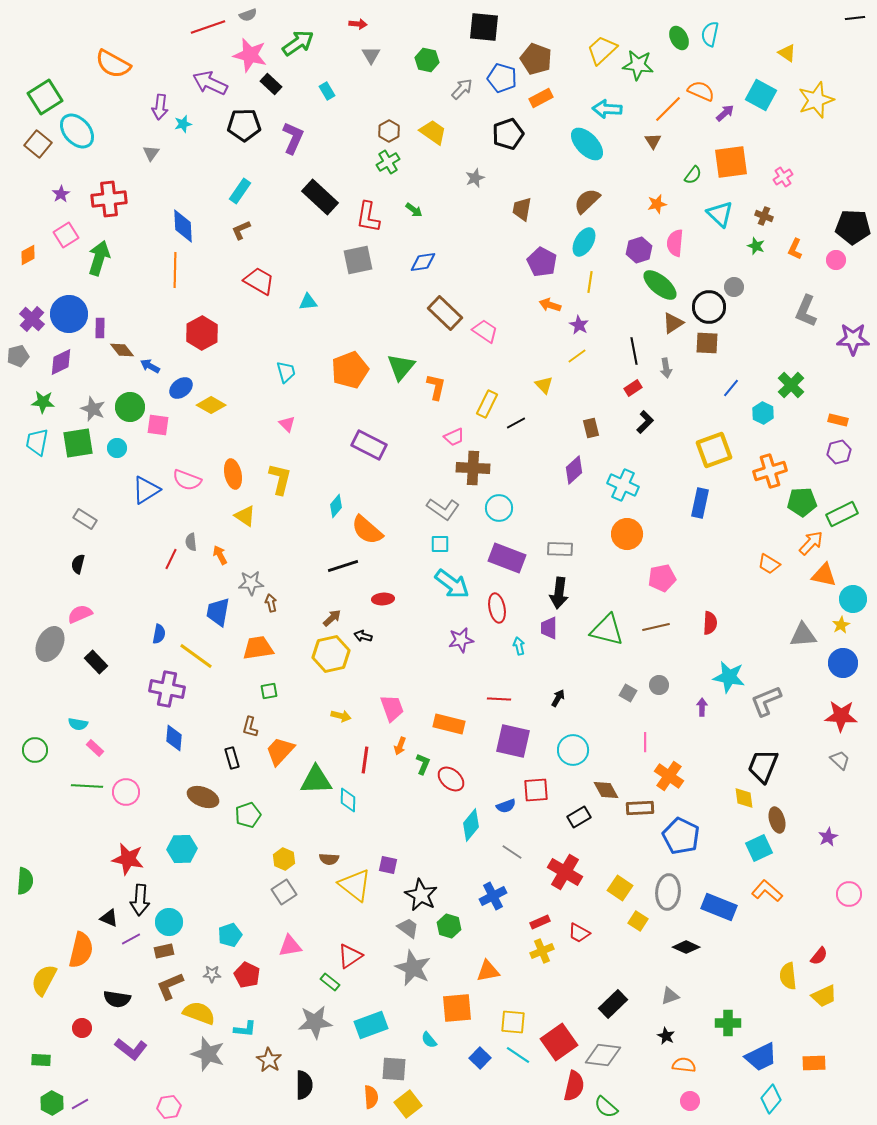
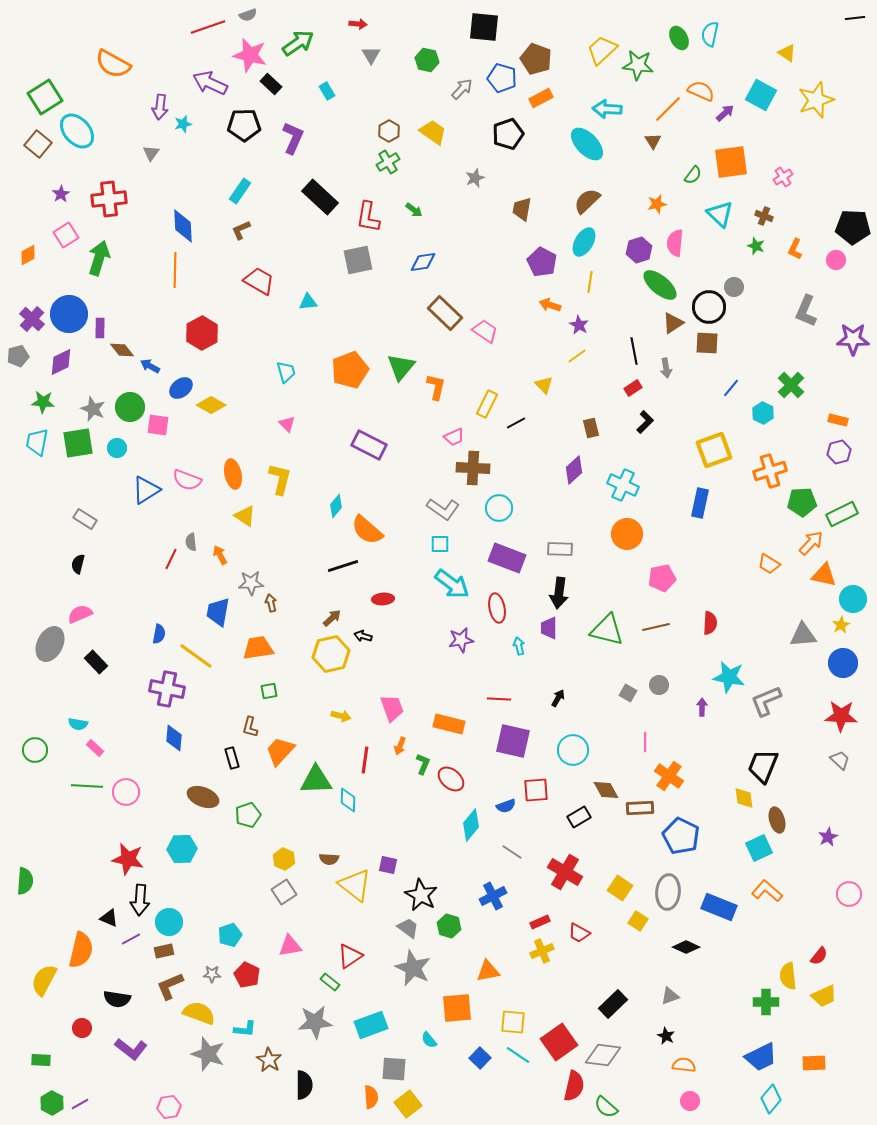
green cross at (728, 1023): moved 38 px right, 21 px up
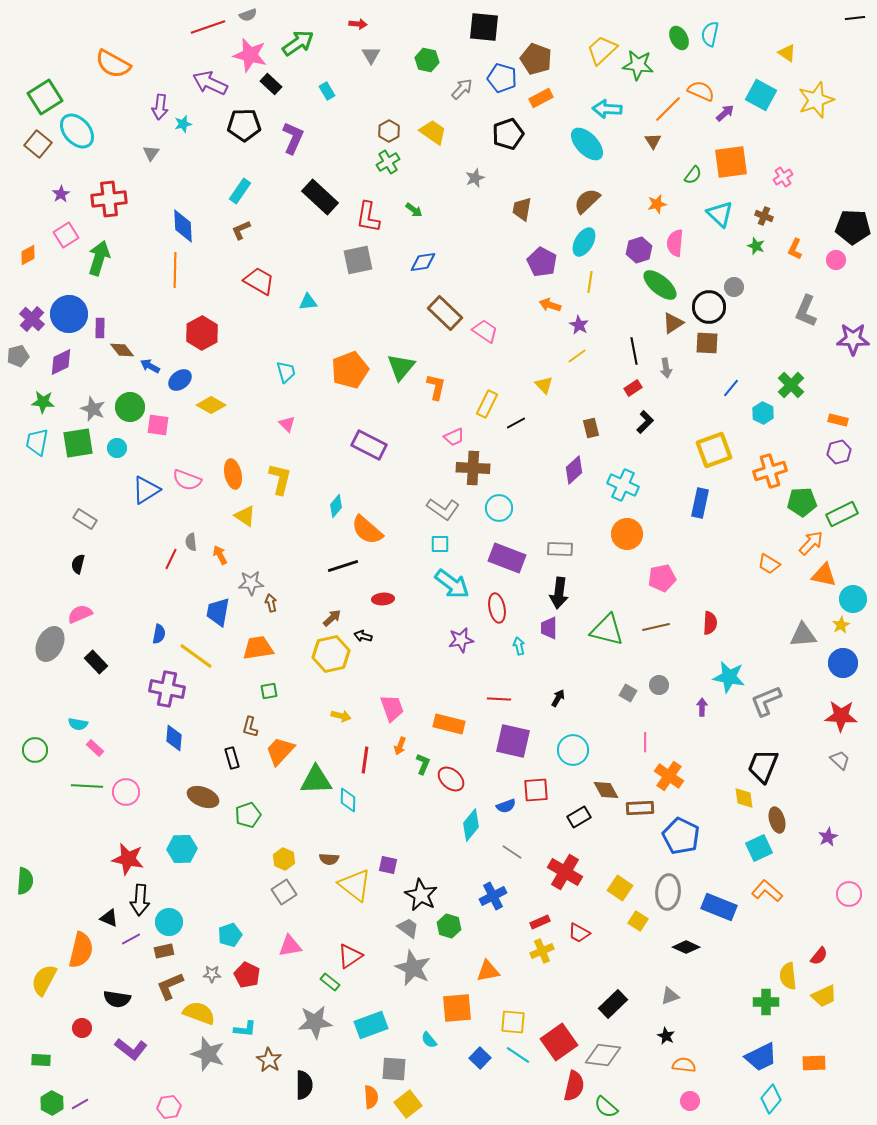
blue ellipse at (181, 388): moved 1 px left, 8 px up
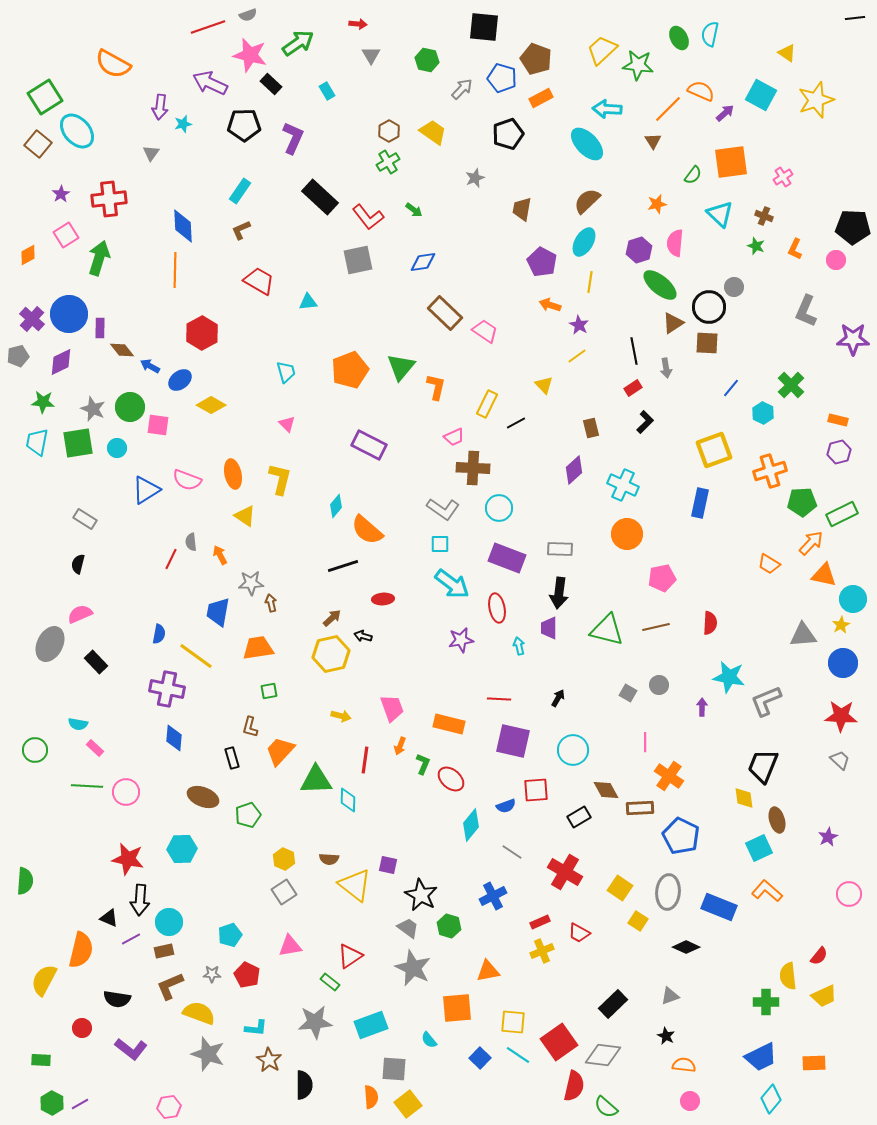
red L-shape at (368, 217): rotated 48 degrees counterclockwise
cyan L-shape at (245, 1029): moved 11 px right, 1 px up
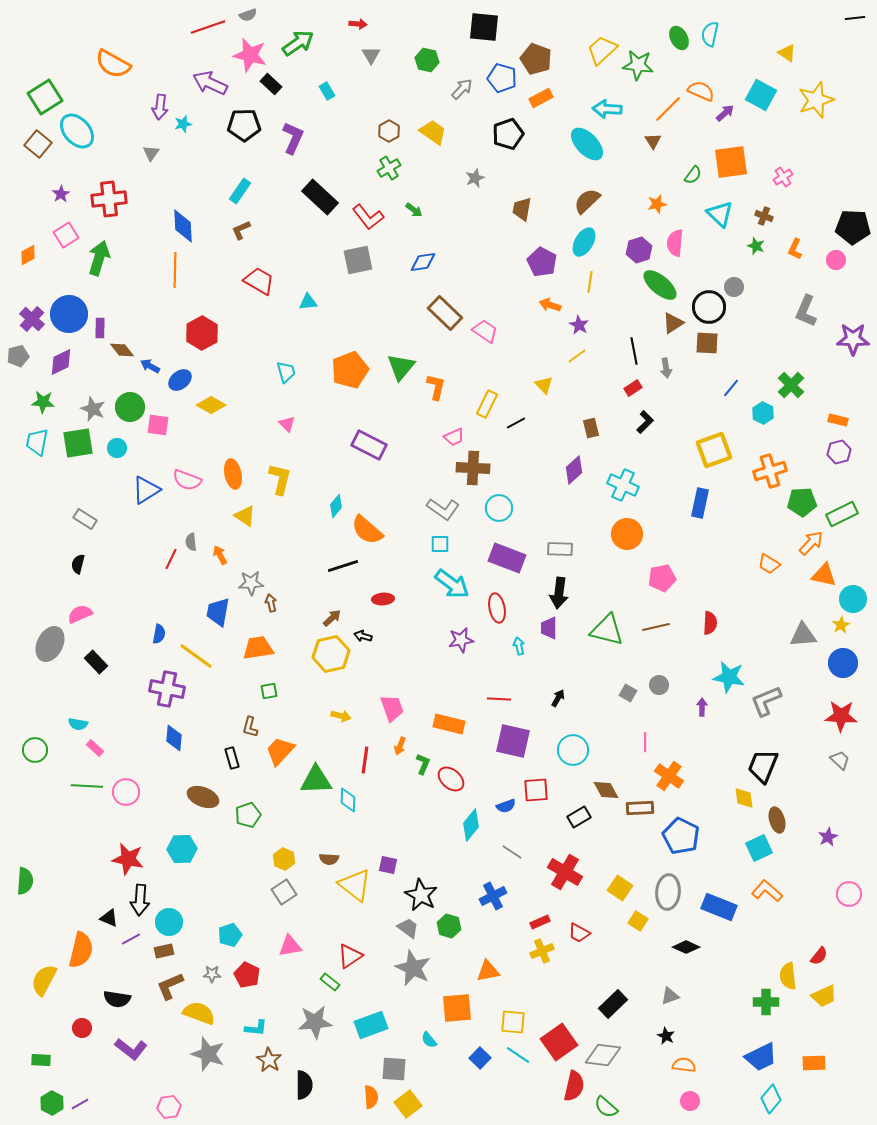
green cross at (388, 162): moved 1 px right, 6 px down
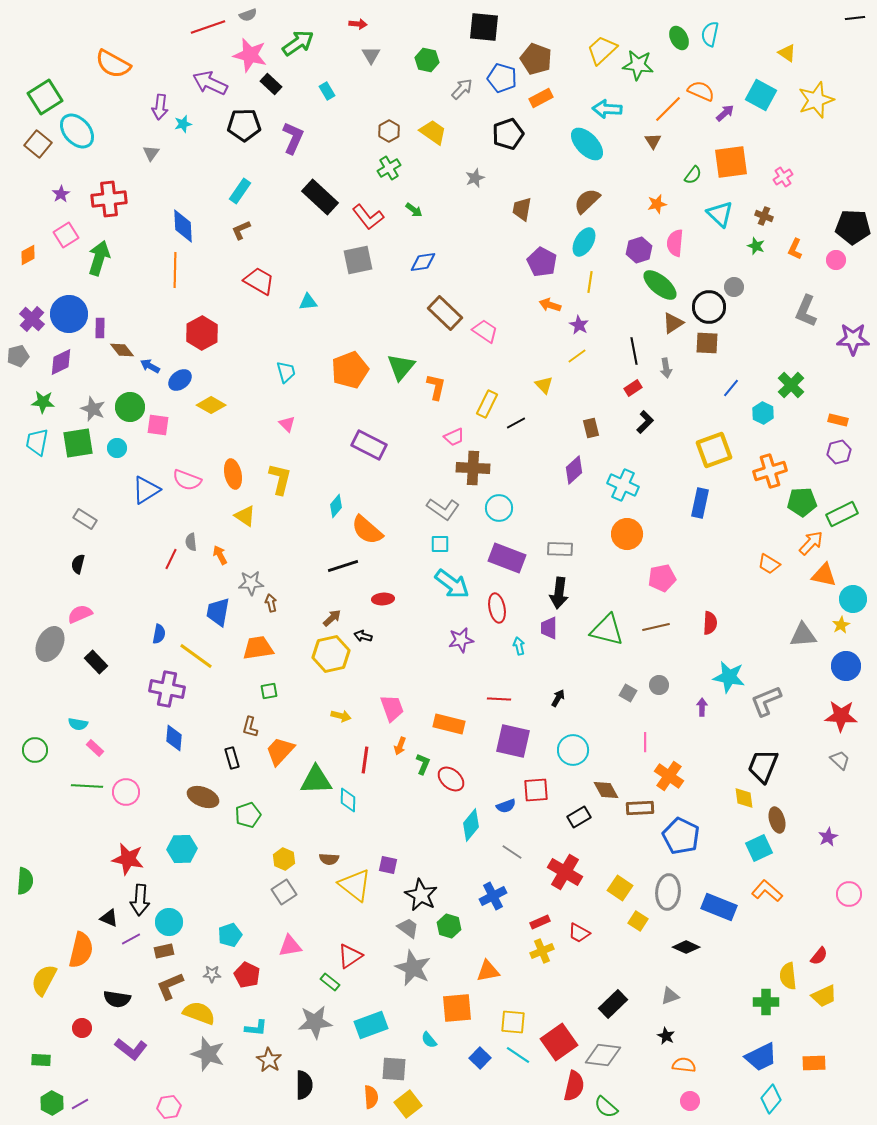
blue circle at (843, 663): moved 3 px right, 3 px down
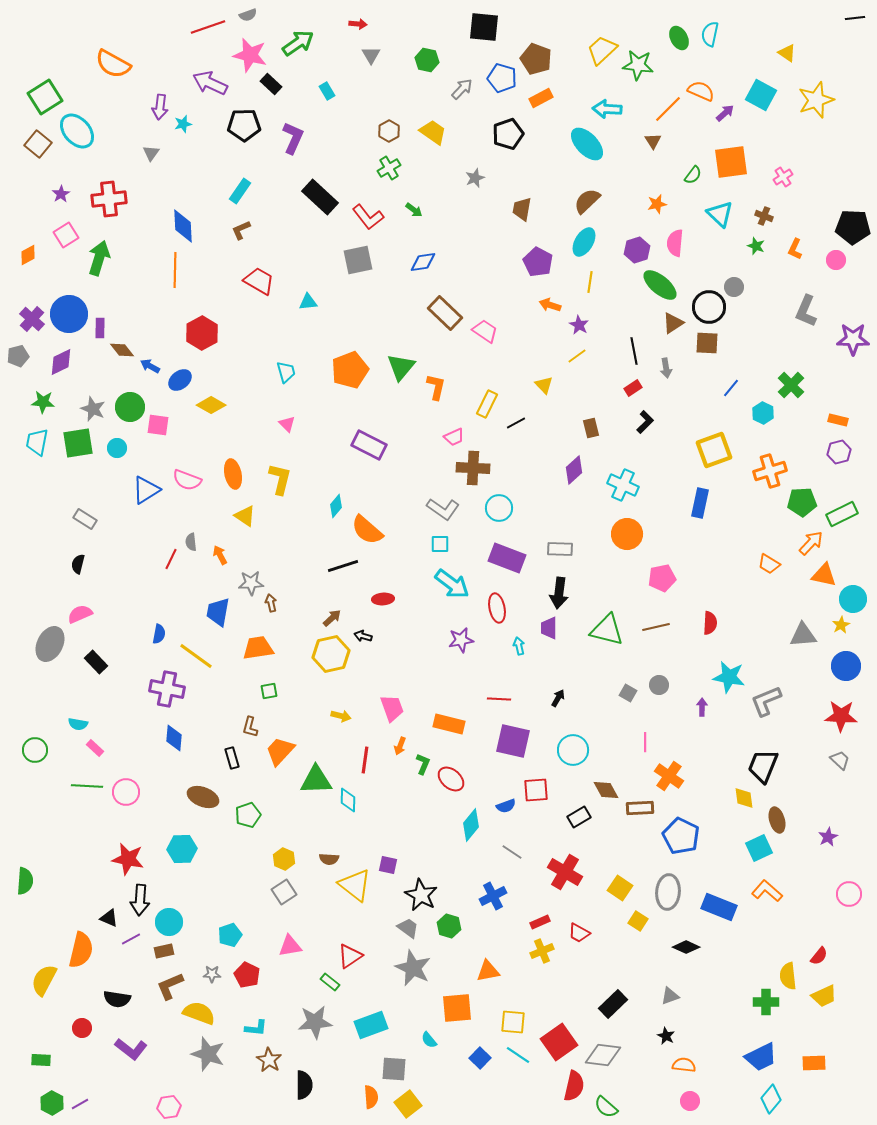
purple hexagon at (639, 250): moved 2 px left
purple pentagon at (542, 262): moved 4 px left
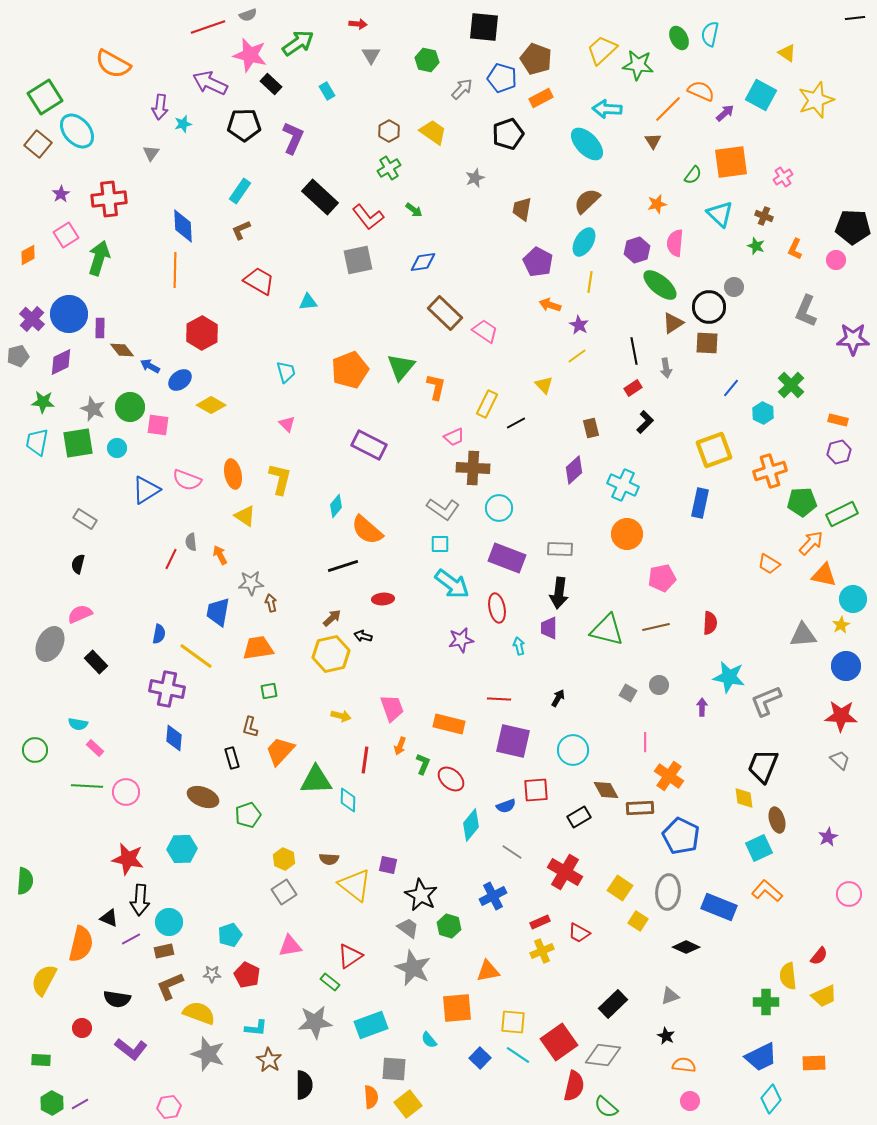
orange semicircle at (81, 950): moved 6 px up
